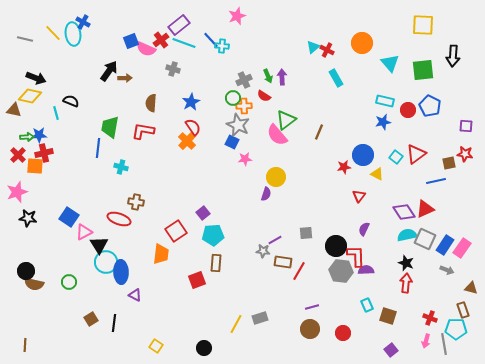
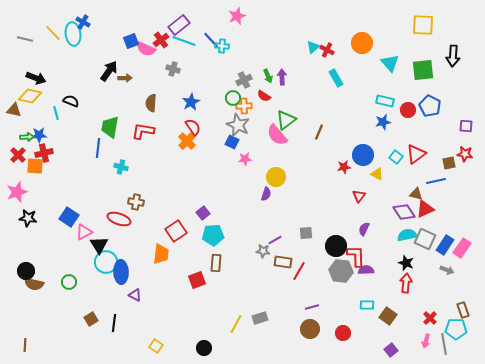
cyan line at (184, 43): moved 2 px up
brown triangle at (471, 288): moved 55 px left, 94 px up
cyan rectangle at (367, 305): rotated 64 degrees counterclockwise
brown square at (388, 316): rotated 18 degrees clockwise
red cross at (430, 318): rotated 24 degrees clockwise
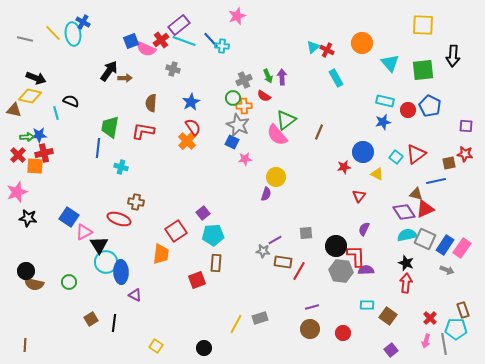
blue circle at (363, 155): moved 3 px up
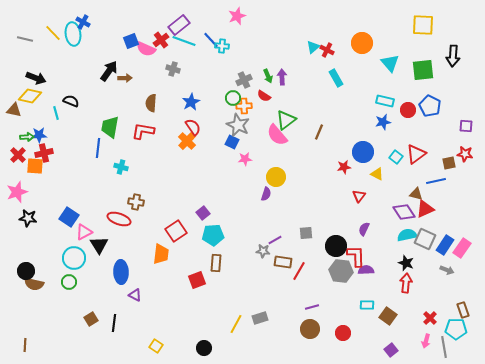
cyan circle at (106, 262): moved 32 px left, 4 px up
gray line at (444, 344): moved 3 px down
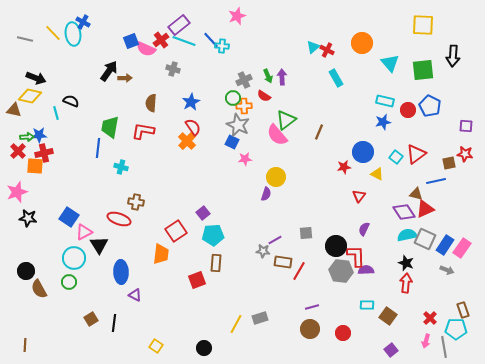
red cross at (18, 155): moved 4 px up
brown semicircle at (34, 284): moved 5 px right, 5 px down; rotated 48 degrees clockwise
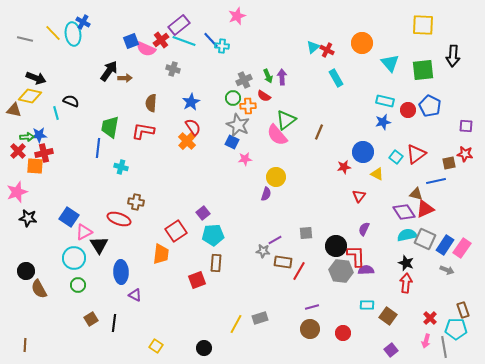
orange cross at (244, 106): moved 4 px right
green circle at (69, 282): moved 9 px right, 3 px down
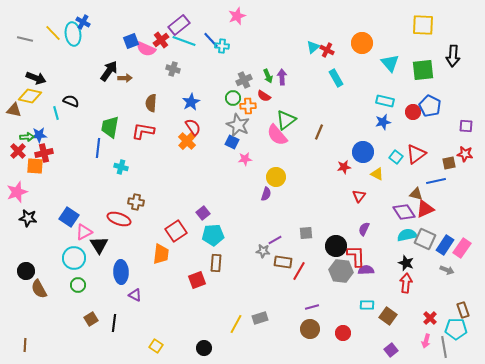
red circle at (408, 110): moved 5 px right, 2 px down
